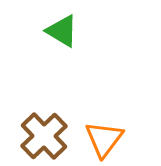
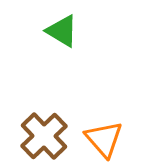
orange triangle: rotated 18 degrees counterclockwise
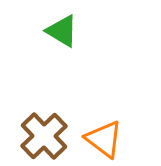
orange triangle: rotated 12 degrees counterclockwise
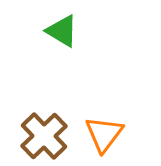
orange triangle: moved 5 px up; rotated 30 degrees clockwise
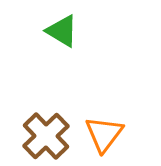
brown cross: moved 2 px right
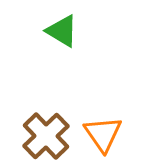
orange triangle: moved 1 px left; rotated 12 degrees counterclockwise
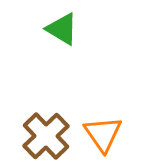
green triangle: moved 2 px up
